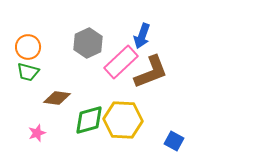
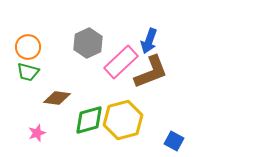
blue arrow: moved 7 px right, 5 px down
yellow hexagon: rotated 18 degrees counterclockwise
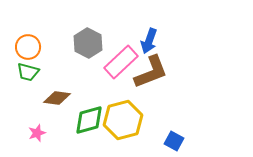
gray hexagon: rotated 8 degrees counterclockwise
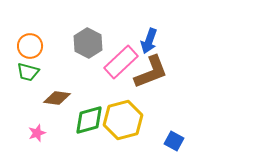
orange circle: moved 2 px right, 1 px up
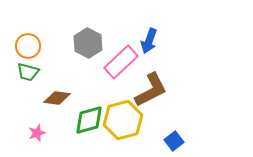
orange circle: moved 2 px left
brown L-shape: moved 18 px down; rotated 6 degrees counterclockwise
blue square: rotated 24 degrees clockwise
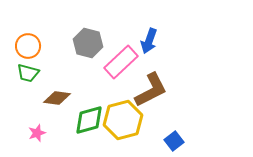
gray hexagon: rotated 12 degrees counterclockwise
green trapezoid: moved 1 px down
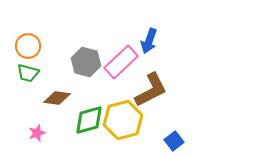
gray hexagon: moved 2 px left, 19 px down
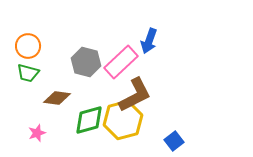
brown L-shape: moved 16 px left, 5 px down
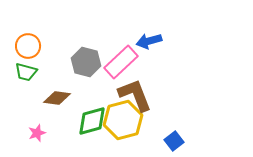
blue arrow: rotated 55 degrees clockwise
green trapezoid: moved 2 px left, 1 px up
brown L-shape: rotated 84 degrees counterclockwise
green diamond: moved 3 px right, 1 px down
